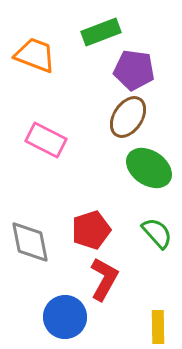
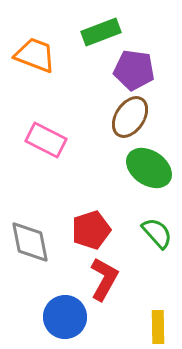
brown ellipse: moved 2 px right
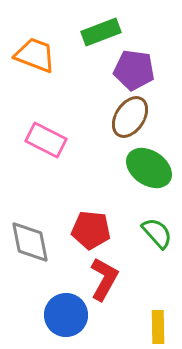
red pentagon: rotated 24 degrees clockwise
blue circle: moved 1 px right, 2 px up
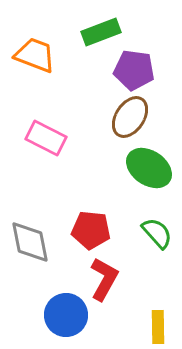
pink rectangle: moved 2 px up
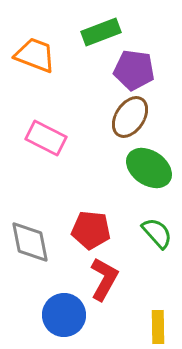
blue circle: moved 2 px left
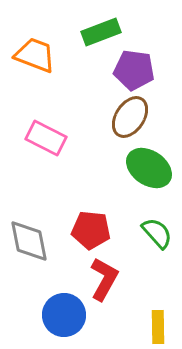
gray diamond: moved 1 px left, 1 px up
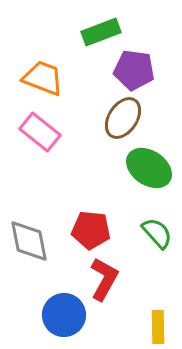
orange trapezoid: moved 8 px right, 23 px down
brown ellipse: moved 7 px left, 1 px down
pink rectangle: moved 6 px left, 6 px up; rotated 12 degrees clockwise
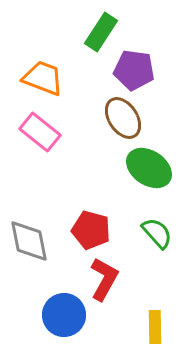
green rectangle: rotated 36 degrees counterclockwise
brown ellipse: rotated 66 degrees counterclockwise
red pentagon: rotated 9 degrees clockwise
yellow rectangle: moved 3 px left
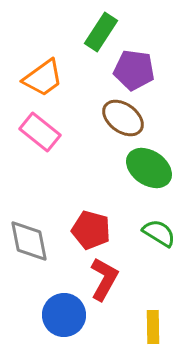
orange trapezoid: rotated 123 degrees clockwise
brown ellipse: rotated 21 degrees counterclockwise
green semicircle: moved 2 px right; rotated 16 degrees counterclockwise
yellow rectangle: moved 2 px left
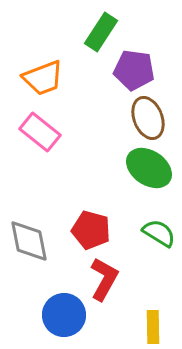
orange trapezoid: rotated 15 degrees clockwise
brown ellipse: moved 25 px right; rotated 33 degrees clockwise
